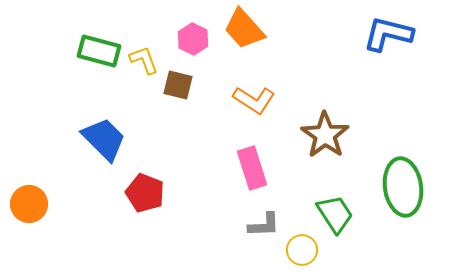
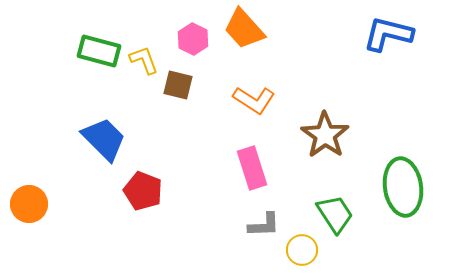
red pentagon: moved 2 px left, 2 px up
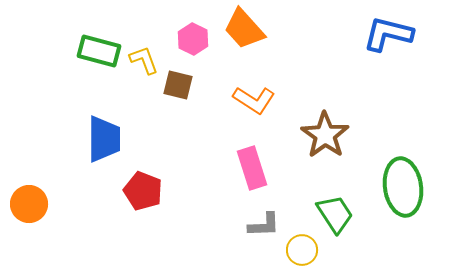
blue trapezoid: rotated 45 degrees clockwise
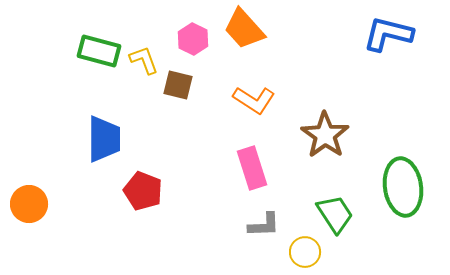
yellow circle: moved 3 px right, 2 px down
